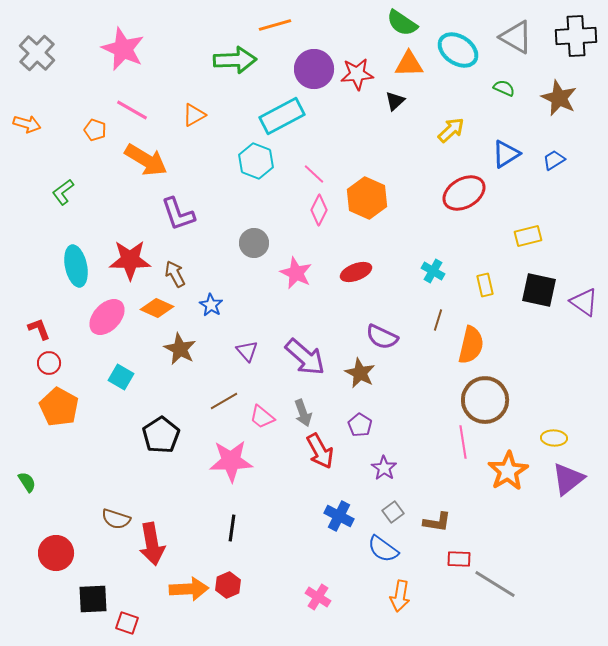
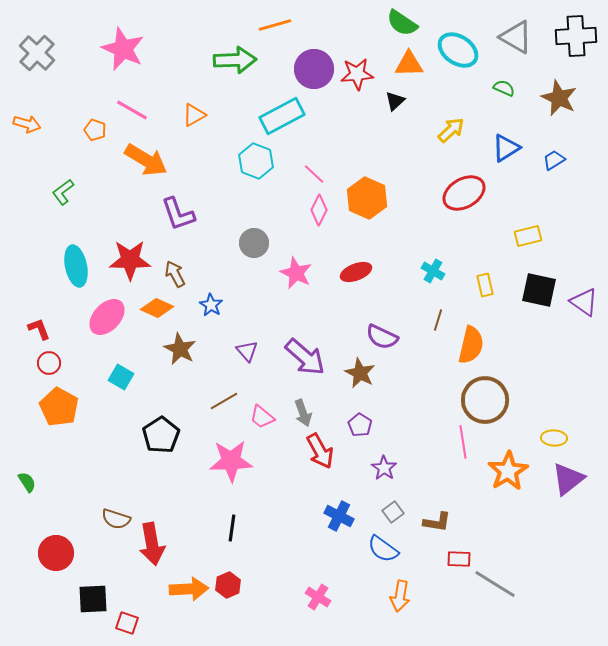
blue triangle at (506, 154): moved 6 px up
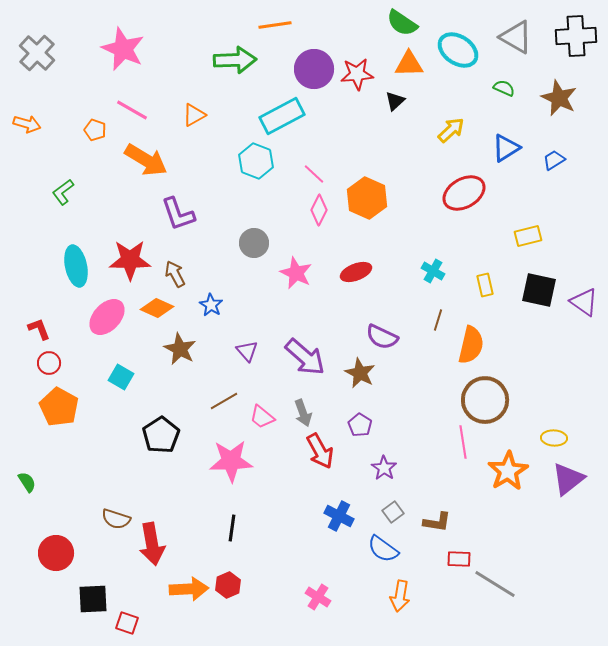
orange line at (275, 25): rotated 8 degrees clockwise
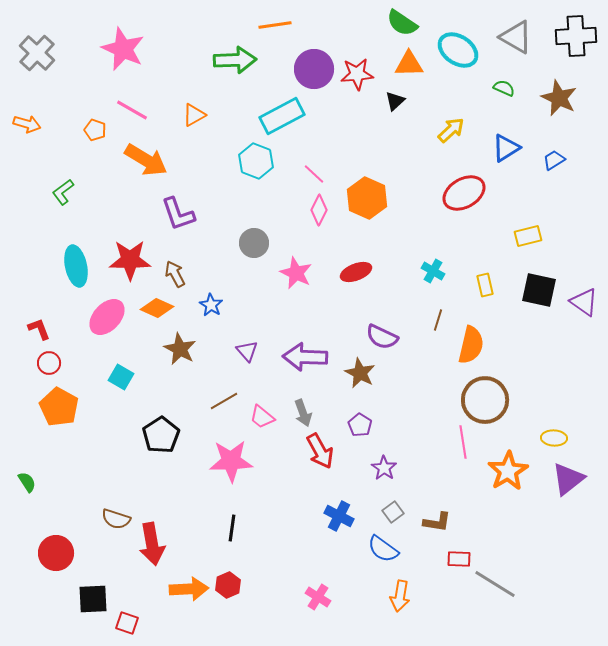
purple arrow at (305, 357): rotated 141 degrees clockwise
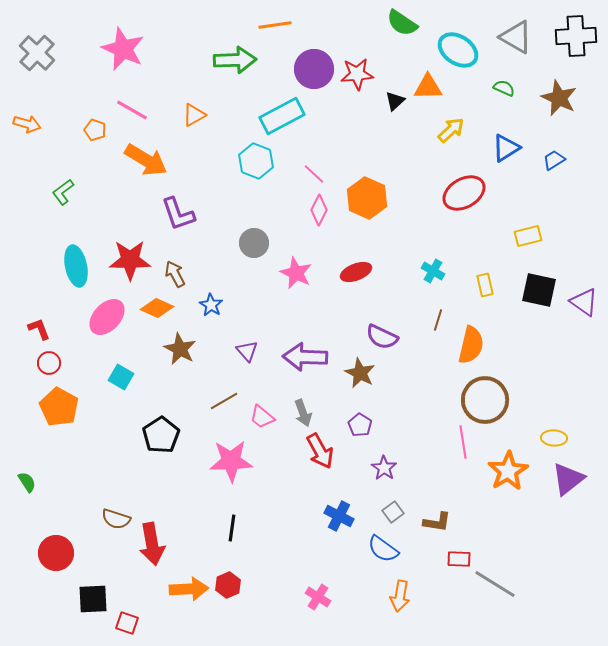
orange triangle at (409, 64): moved 19 px right, 23 px down
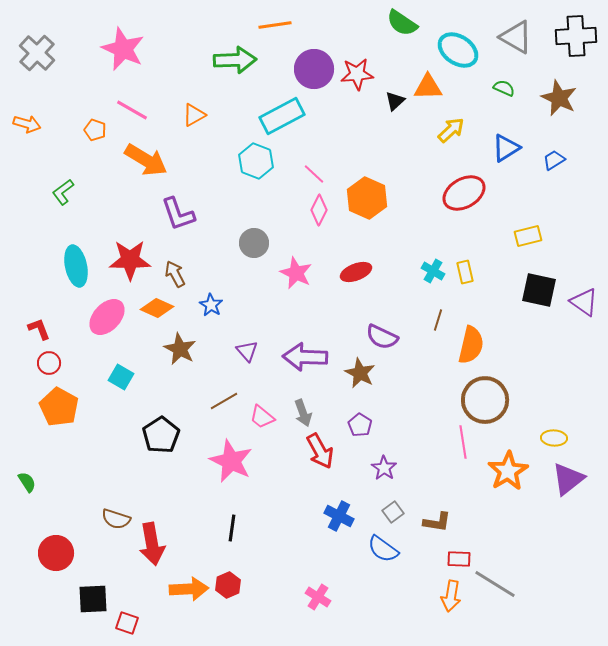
yellow rectangle at (485, 285): moved 20 px left, 13 px up
pink star at (231, 461): rotated 27 degrees clockwise
orange arrow at (400, 596): moved 51 px right
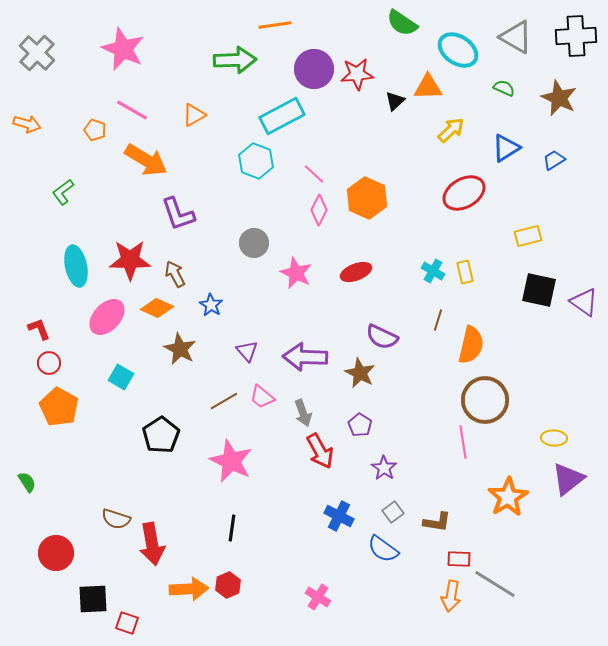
pink trapezoid at (262, 417): moved 20 px up
orange star at (508, 471): moved 26 px down
